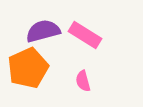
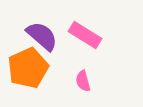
purple semicircle: moved 1 px left, 5 px down; rotated 56 degrees clockwise
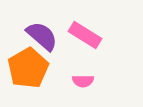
orange pentagon: rotated 6 degrees counterclockwise
pink semicircle: rotated 75 degrees counterclockwise
